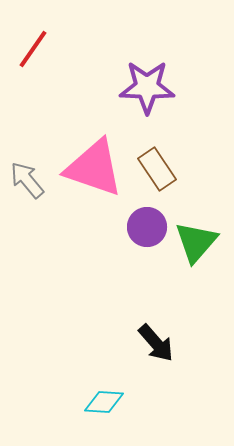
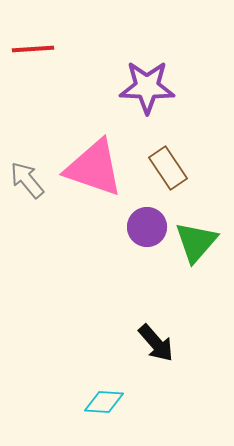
red line: rotated 51 degrees clockwise
brown rectangle: moved 11 px right, 1 px up
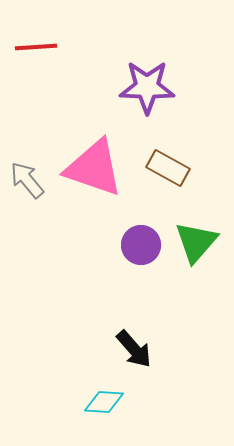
red line: moved 3 px right, 2 px up
brown rectangle: rotated 27 degrees counterclockwise
purple circle: moved 6 px left, 18 px down
black arrow: moved 22 px left, 6 px down
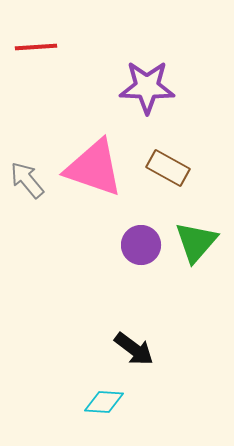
black arrow: rotated 12 degrees counterclockwise
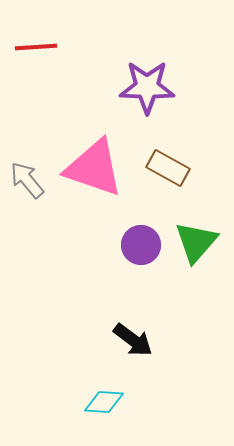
black arrow: moved 1 px left, 9 px up
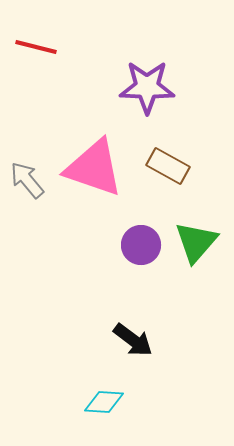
red line: rotated 18 degrees clockwise
brown rectangle: moved 2 px up
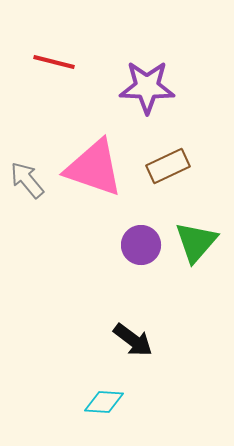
red line: moved 18 px right, 15 px down
brown rectangle: rotated 54 degrees counterclockwise
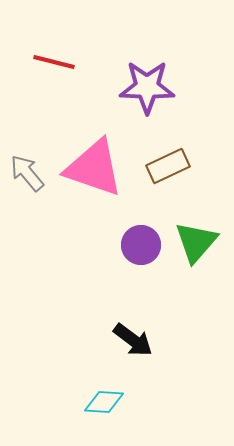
gray arrow: moved 7 px up
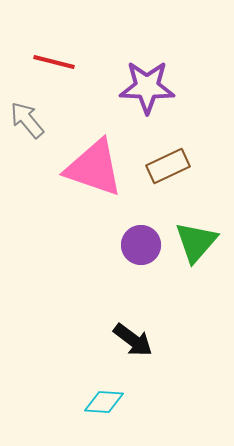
gray arrow: moved 53 px up
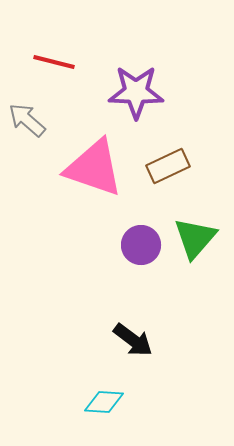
purple star: moved 11 px left, 5 px down
gray arrow: rotated 9 degrees counterclockwise
green triangle: moved 1 px left, 4 px up
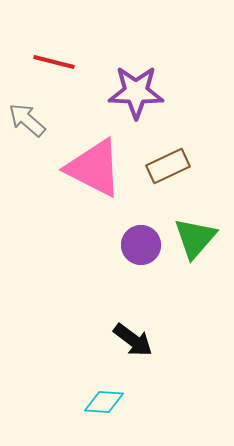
pink triangle: rotated 8 degrees clockwise
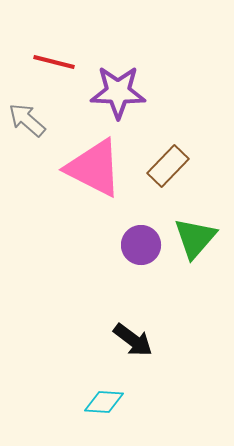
purple star: moved 18 px left
brown rectangle: rotated 21 degrees counterclockwise
